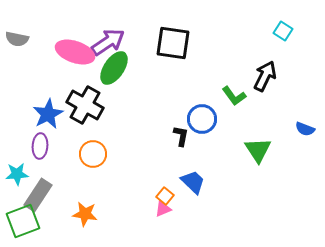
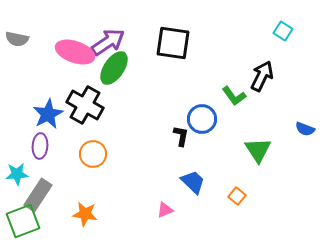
black arrow: moved 3 px left
orange square: moved 72 px right
pink triangle: moved 2 px right, 1 px down
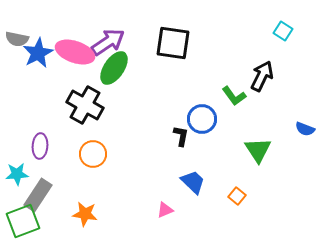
blue star: moved 10 px left, 61 px up
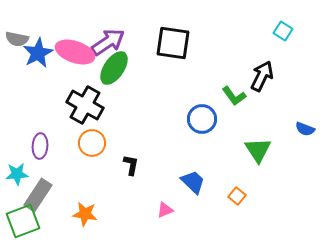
black L-shape: moved 50 px left, 29 px down
orange circle: moved 1 px left, 11 px up
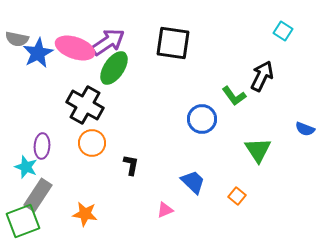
pink ellipse: moved 4 px up
purple ellipse: moved 2 px right
cyan star: moved 9 px right, 7 px up; rotated 25 degrees clockwise
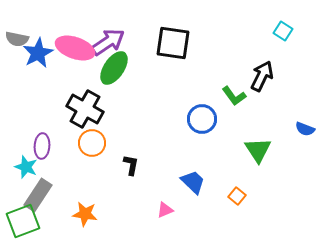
black cross: moved 4 px down
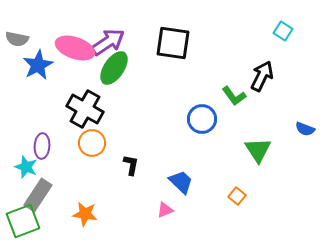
blue star: moved 12 px down
blue trapezoid: moved 12 px left
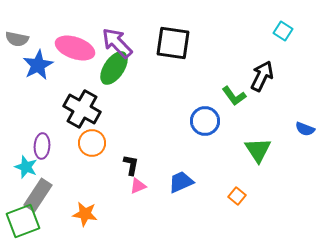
purple arrow: moved 9 px right, 1 px down; rotated 100 degrees counterclockwise
black cross: moved 3 px left
blue circle: moved 3 px right, 2 px down
blue trapezoid: rotated 68 degrees counterclockwise
pink triangle: moved 27 px left, 24 px up
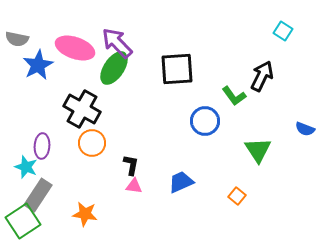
black square: moved 4 px right, 26 px down; rotated 12 degrees counterclockwise
pink triangle: moved 4 px left; rotated 30 degrees clockwise
green square: rotated 12 degrees counterclockwise
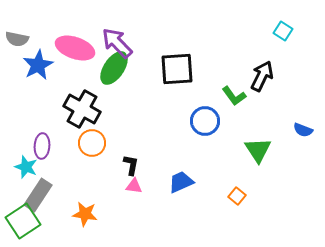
blue semicircle: moved 2 px left, 1 px down
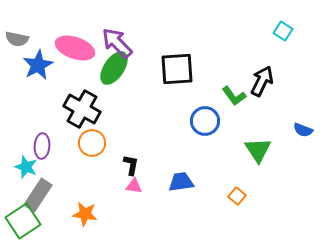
black arrow: moved 5 px down
blue trapezoid: rotated 16 degrees clockwise
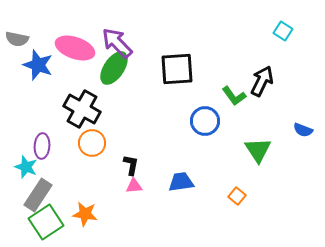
blue star: rotated 24 degrees counterclockwise
pink triangle: rotated 12 degrees counterclockwise
green square: moved 23 px right, 1 px down
